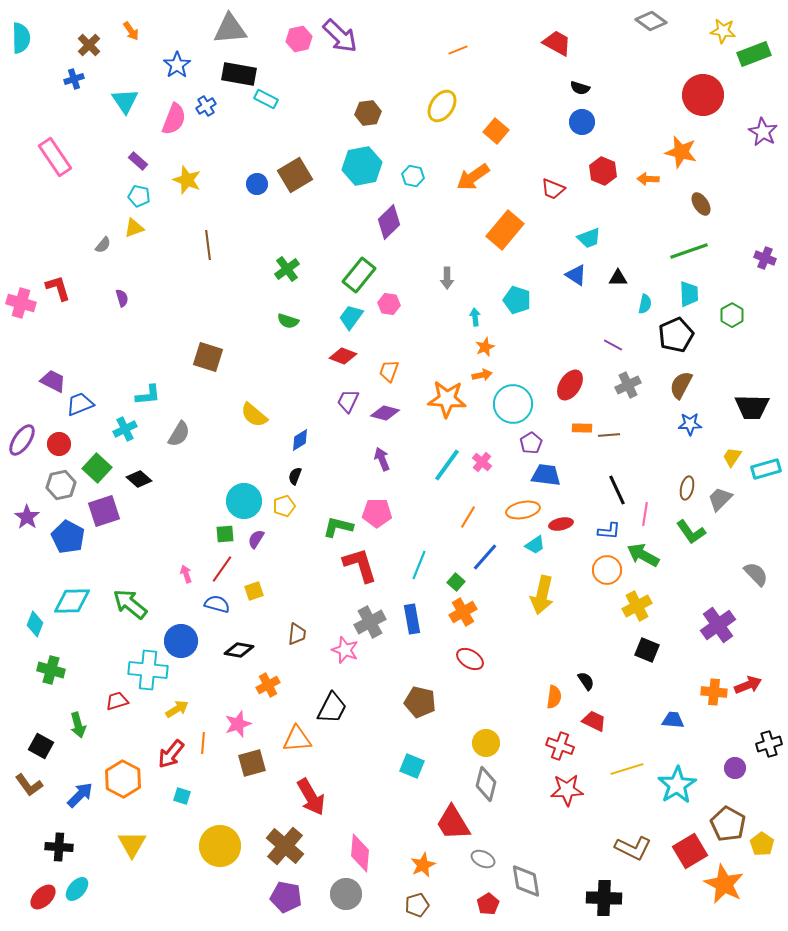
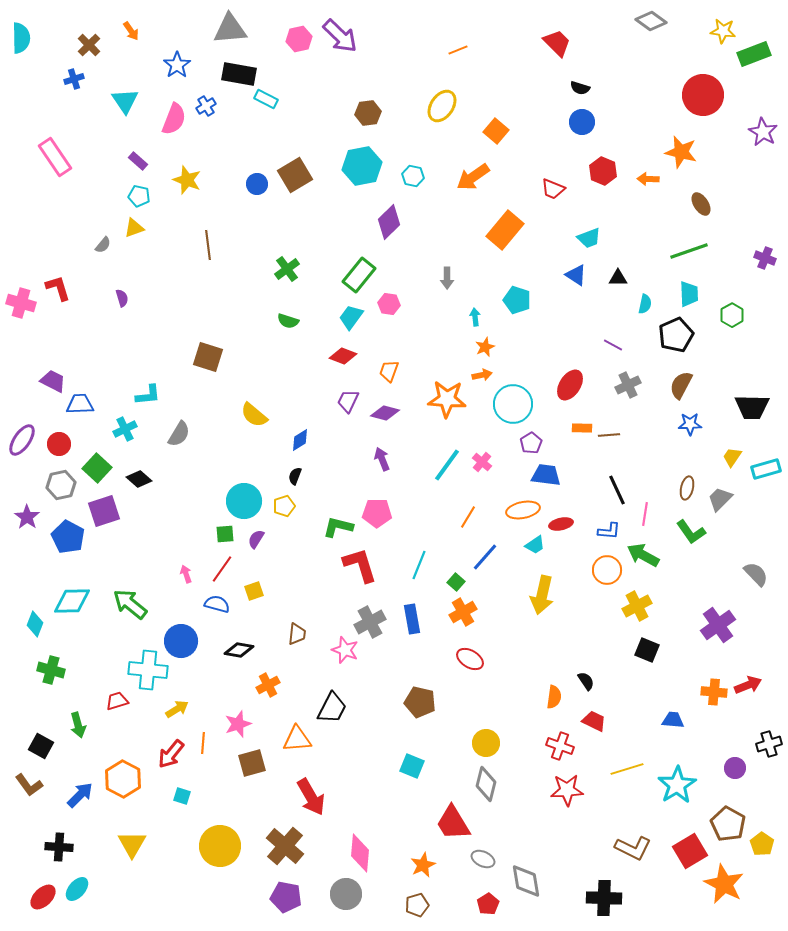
red trapezoid at (557, 43): rotated 16 degrees clockwise
blue trapezoid at (80, 404): rotated 20 degrees clockwise
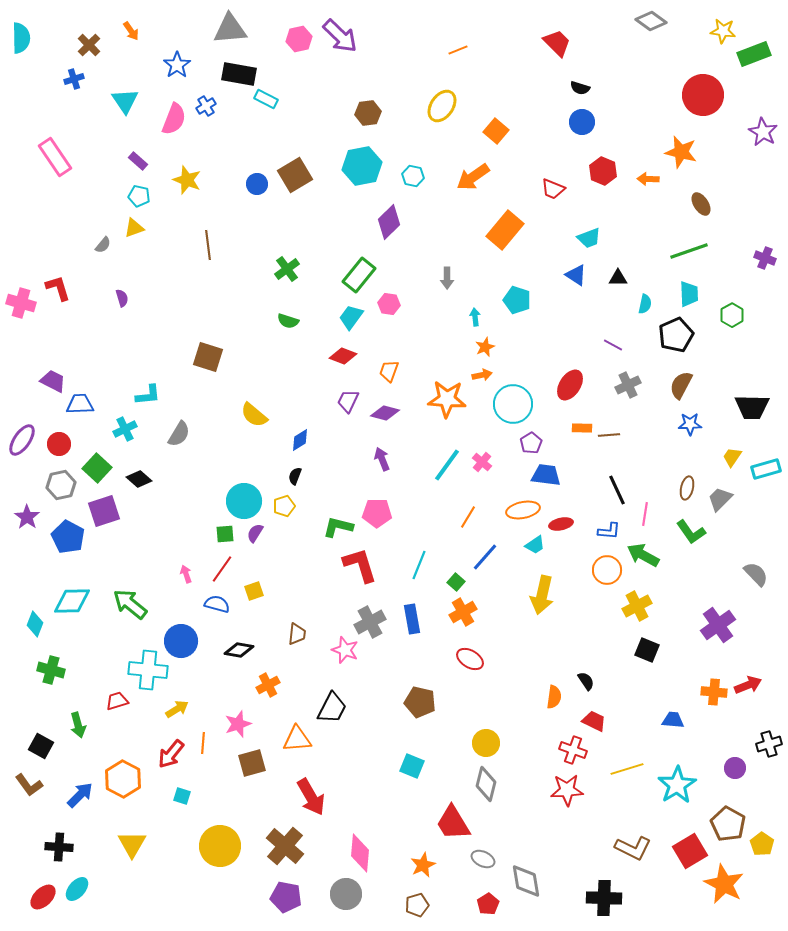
purple semicircle at (256, 539): moved 1 px left, 6 px up
red cross at (560, 746): moved 13 px right, 4 px down
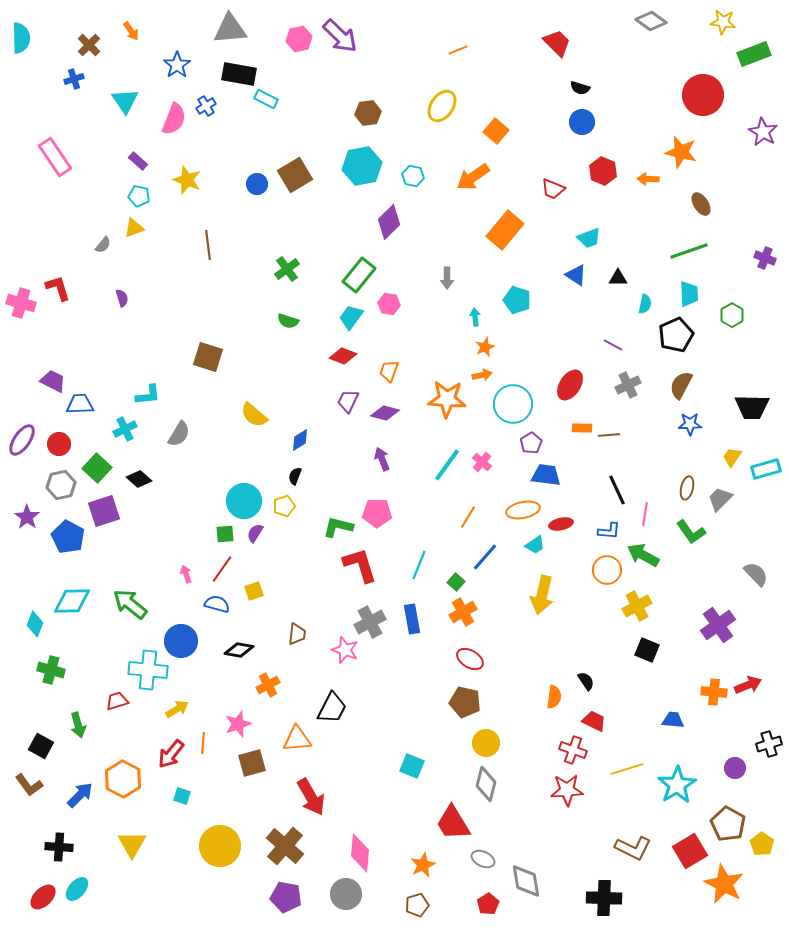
yellow star at (723, 31): moved 9 px up
brown pentagon at (420, 702): moved 45 px right
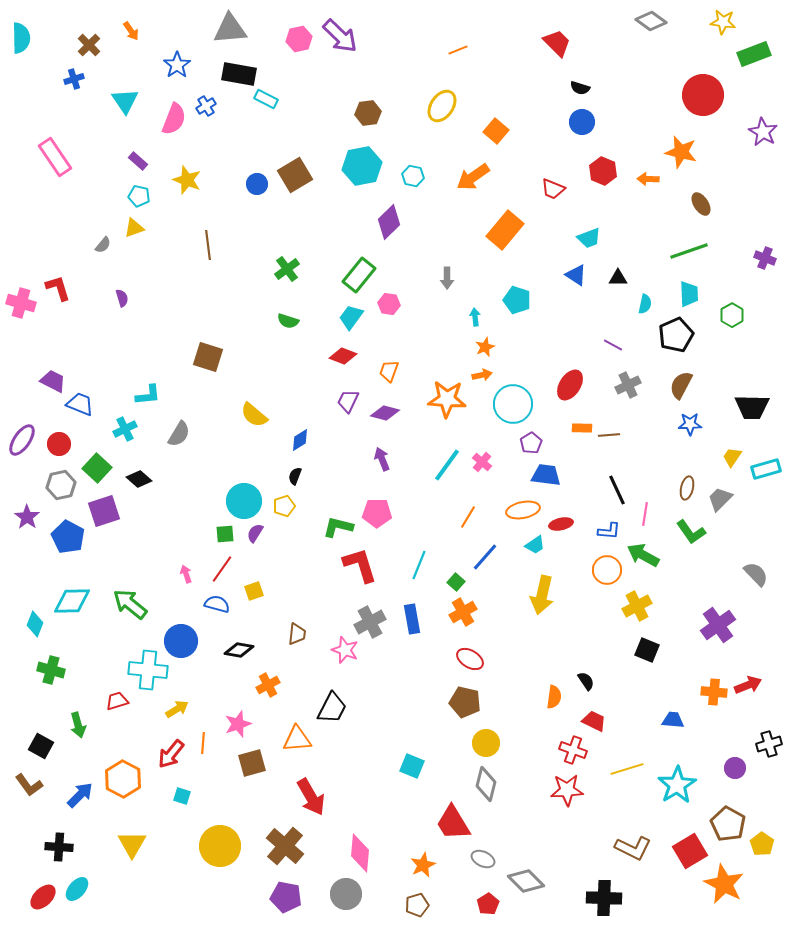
blue trapezoid at (80, 404): rotated 24 degrees clockwise
gray diamond at (526, 881): rotated 36 degrees counterclockwise
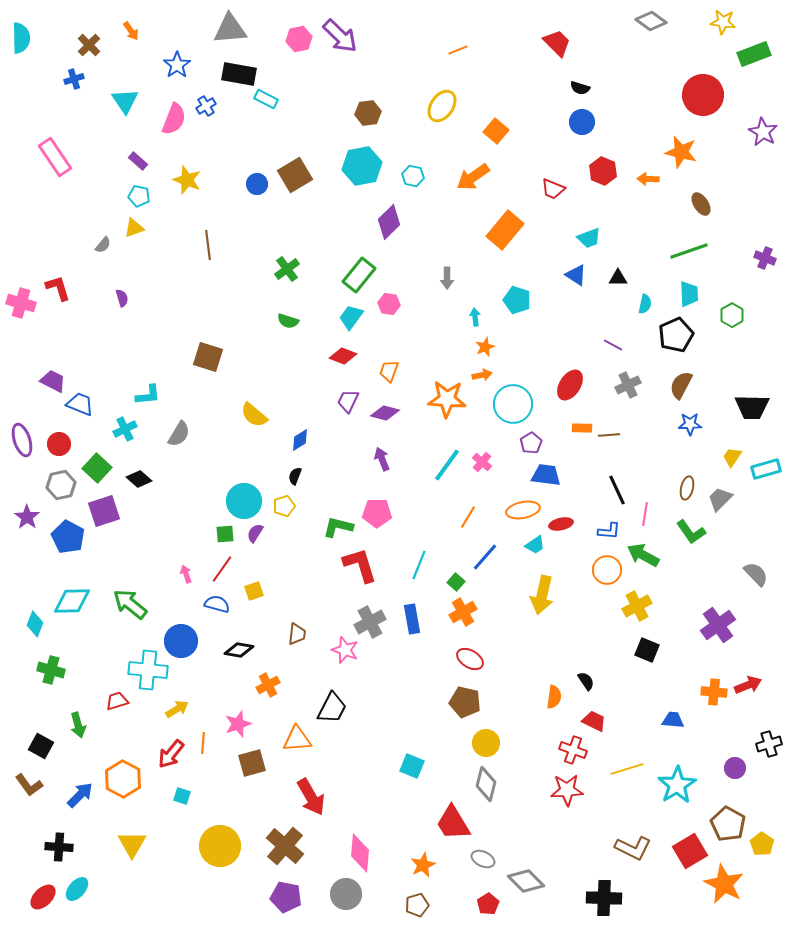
purple ellipse at (22, 440): rotated 52 degrees counterclockwise
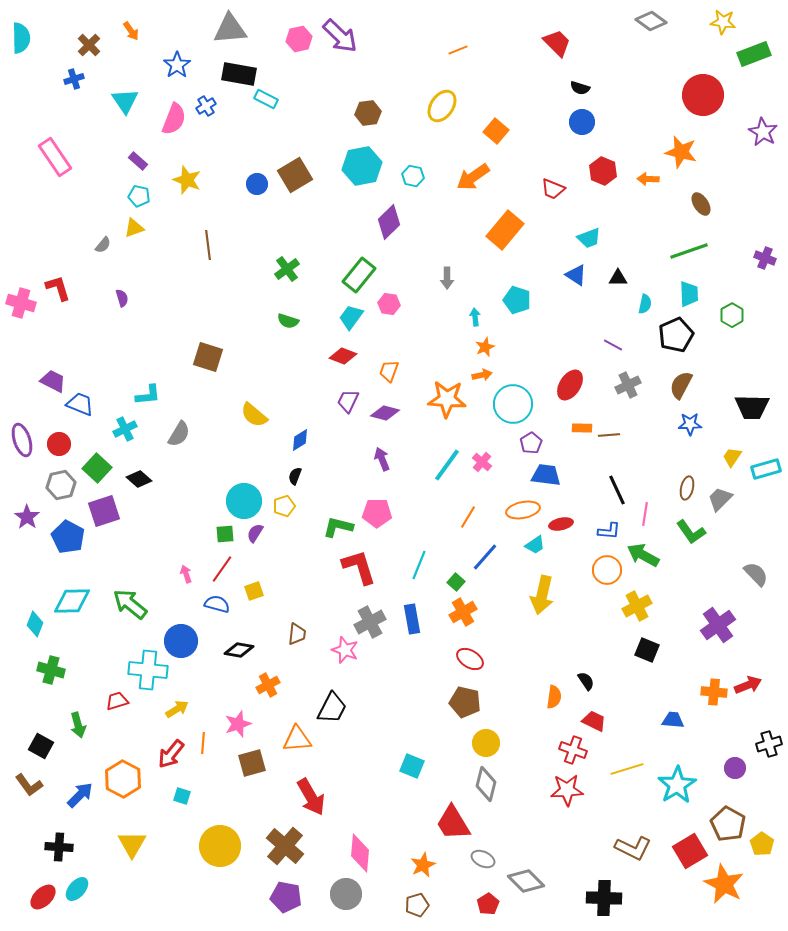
red L-shape at (360, 565): moved 1 px left, 2 px down
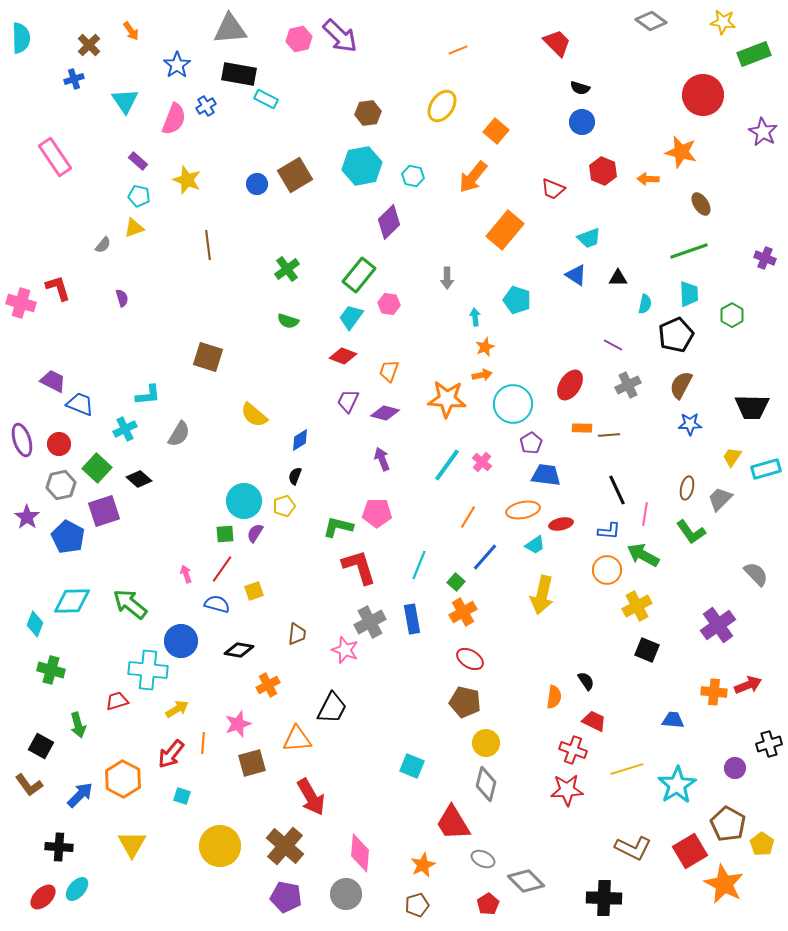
orange arrow at (473, 177): rotated 16 degrees counterclockwise
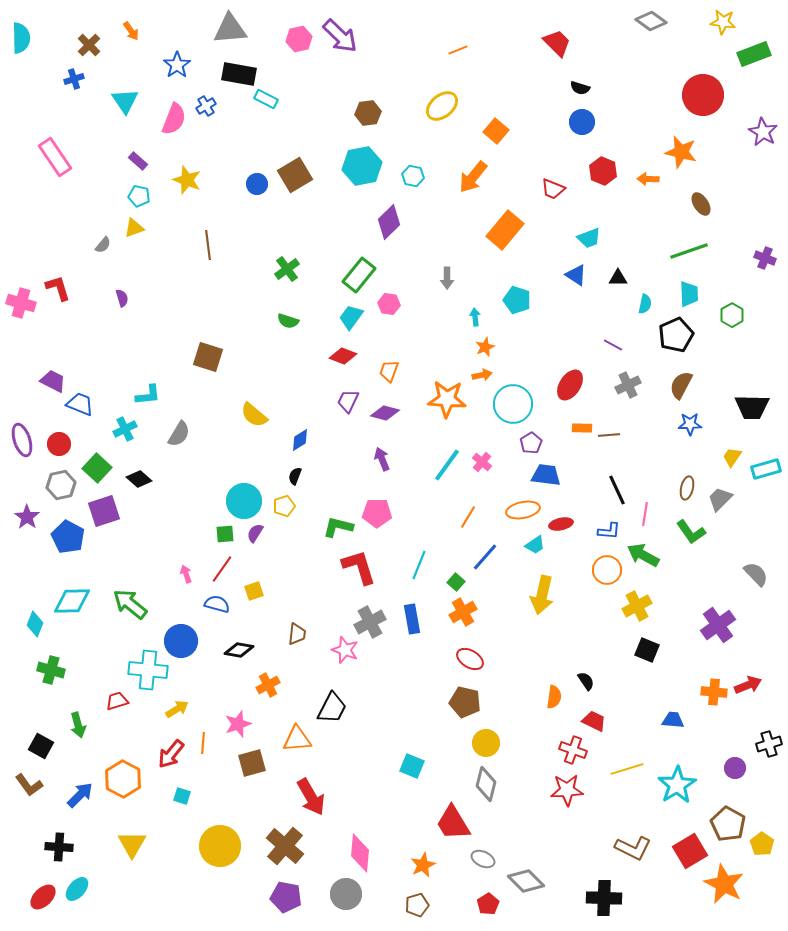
yellow ellipse at (442, 106): rotated 16 degrees clockwise
